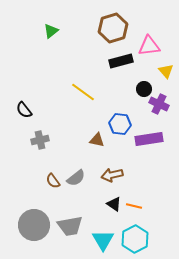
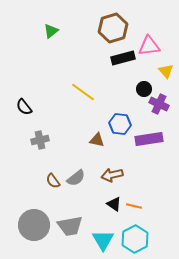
black rectangle: moved 2 px right, 3 px up
black semicircle: moved 3 px up
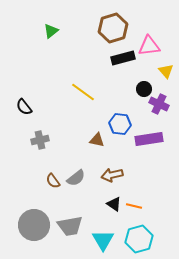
cyan hexagon: moved 4 px right; rotated 12 degrees clockwise
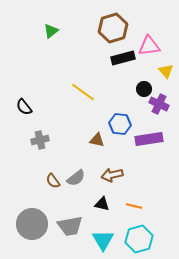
black triangle: moved 12 px left; rotated 21 degrees counterclockwise
gray circle: moved 2 px left, 1 px up
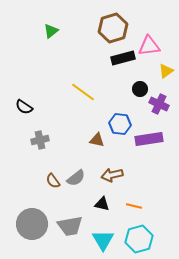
yellow triangle: rotated 35 degrees clockwise
black circle: moved 4 px left
black semicircle: rotated 18 degrees counterclockwise
